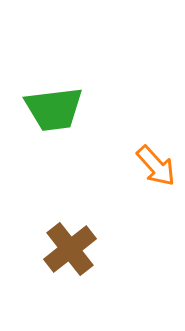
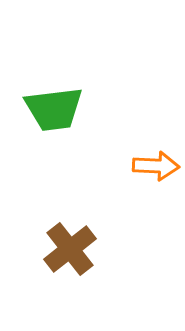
orange arrow: rotated 45 degrees counterclockwise
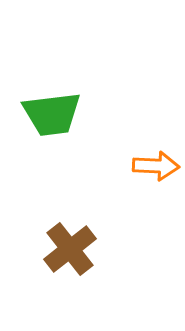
green trapezoid: moved 2 px left, 5 px down
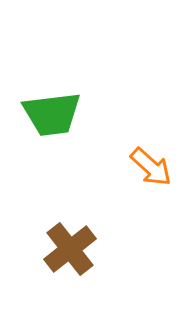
orange arrow: moved 5 px left, 1 px down; rotated 39 degrees clockwise
